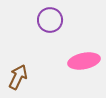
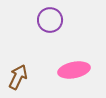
pink ellipse: moved 10 px left, 9 px down
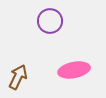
purple circle: moved 1 px down
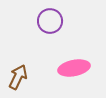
pink ellipse: moved 2 px up
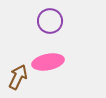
pink ellipse: moved 26 px left, 6 px up
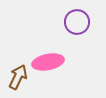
purple circle: moved 27 px right, 1 px down
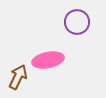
pink ellipse: moved 2 px up
